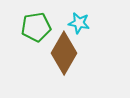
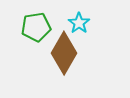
cyan star: rotated 25 degrees clockwise
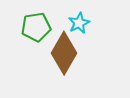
cyan star: rotated 10 degrees clockwise
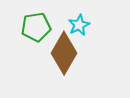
cyan star: moved 2 px down
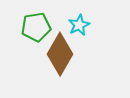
brown diamond: moved 4 px left, 1 px down
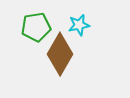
cyan star: rotated 15 degrees clockwise
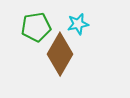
cyan star: moved 1 px left, 1 px up
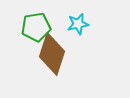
brown diamond: moved 8 px left; rotated 12 degrees counterclockwise
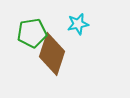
green pentagon: moved 4 px left, 6 px down
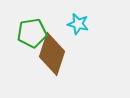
cyan star: rotated 25 degrees clockwise
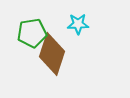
cyan star: rotated 15 degrees counterclockwise
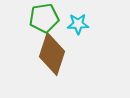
green pentagon: moved 12 px right, 15 px up
